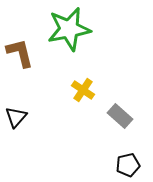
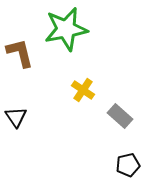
green star: moved 3 px left
black triangle: rotated 15 degrees counterclockwise
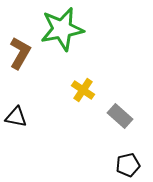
green star: moved 4 px left
brown L-shape: rotated 44 degrees clockwise
black triangle: rotated 45 degrees counterclockwise
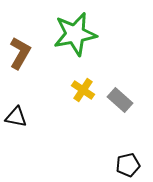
green star: moved 13 px right, 5 px down
gray rectangle: moved 16 px up
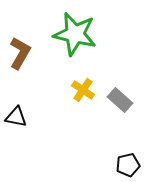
green star: rotated 24 degrees clockwise
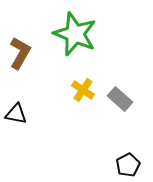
green star: rotated 9 degrees clockwise
gray rectangle: moved 1 px up
black triangle: moved 3 px up
black pentagon: rotated 15 degrees counterclockwise
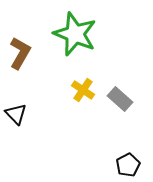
black triangle: rotated 35 degrees clockwise
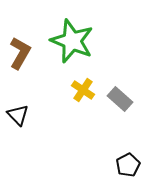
green star: moved 3 px left, 7 px down
black triangle: moved 2 px right, 1 px down
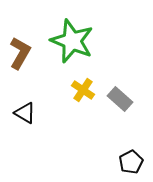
black triangle: moved 7 px right, 2 px up; rotated 15 degrees counterclockwise
black pentagon: moved 3 px right, 3 px up
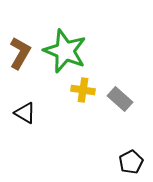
green star: moved 7 px left, 10 px down
yellow cross: rotated 25 degrees counterclockwise
